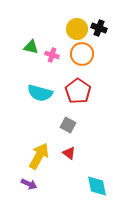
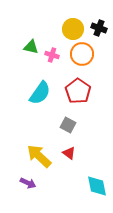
yellow circle: moved 4 px left
cyan semicircle: rotated 70 degrees counterclockwise
yellow arrow: rotated 76 degrees counterclockwise
purple arrow: moved 1 px left, 1 px up
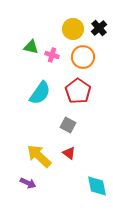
black cross: rotated 28 degrees clockwise
orange circle: moved 1 px right, 3 px down
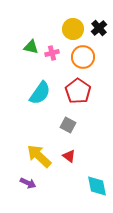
pink cross: moved 2 px up; rotated 32 degrees counterclockwise
red triangle: moved 3 px down
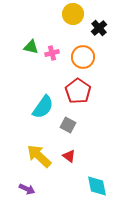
yellow circle: moved 15 px up
cyan semicircle: moved 3 px right, 14 px down
purple arrow: moved 1 px left, 6 px down
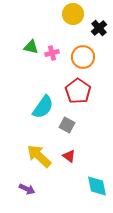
gray square: moved 1 px left
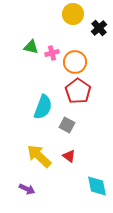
orange circle: moved 8 px left, 5 px down
cyan semicircle: rotated 15 degrees counterclockwise
